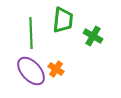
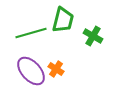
green trapezoid: rotated 8 degrees clockwise
green line: rotated 76 degrees clockwise
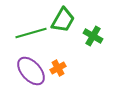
green trapezoid: rotated 16 degrees clockwise
orange cross: moved 2 px right, 1 px up; rotated 28 degrees clockwise
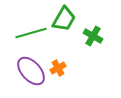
green trapezoid: moved 1 px right, 1 px up
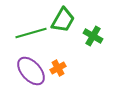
green trapezoid: moved 1 px left, 1 px down
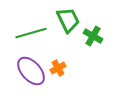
green trapezoid: moved 5 px right; rotated 56 degrees counterclockwise
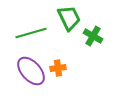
green trapezoid: moved 1 px right, 2 px up
orange cross: rotated 21 degrees clockwise
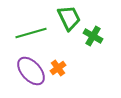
orange cross: rotated 28 degrees counterclockwise
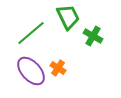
green trapezoid: moved 1 px left, 1 px up
green line: rotated 24 degrees counterclockwise
orange cross: rotated 21 degrees counterclockwise
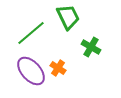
green cross: moved 2 px left, 11 px down
